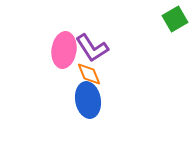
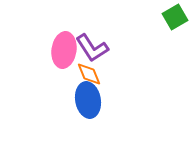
green square: moved 2 px up
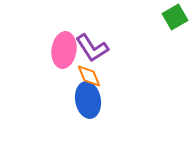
orange diamond: moved 2 px down
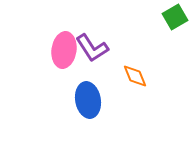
orange diamond: moved 46 px right
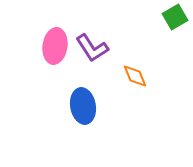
pink ellipse: moved 9 px left, 4 px up
blue ellipse: moved 5 px left, 6 px down
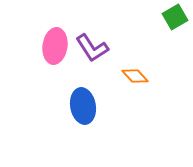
orange diamond: rotated 20 degrees counterclockwise
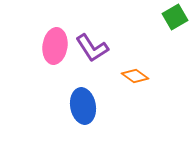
orange diamond: rotated 12 degrees counterclockwise
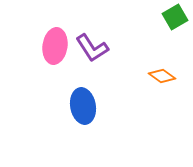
orange diamond: moved 27 px right
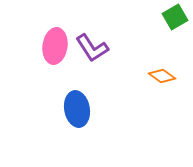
blue ellipse: moved 6 px left, 3 px down
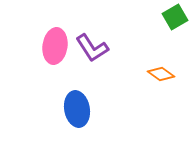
orange diamond: moved 1 px left, 2 px up
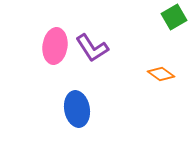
green square: moved 1 px left
